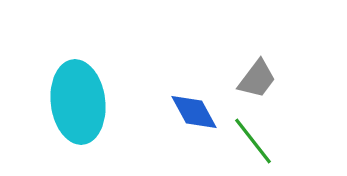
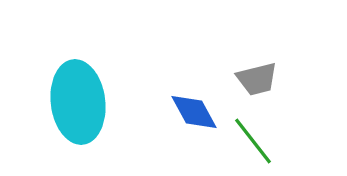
gray trapezoid: rotated 39 degrees clockwise
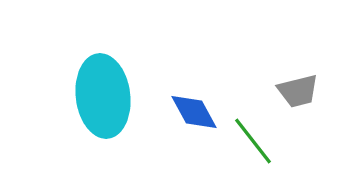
gray trapezoid: moved 41 px right, 12 px down
cyan ellipse: moved 25 px right, 6 px up
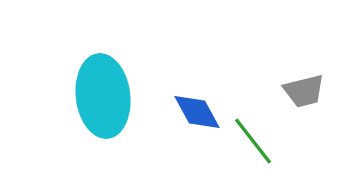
gray trapezoid: moved 6 px right
blue diamond: moved 3 px right
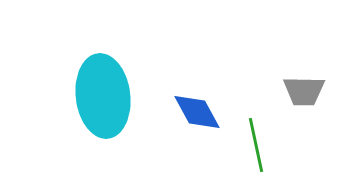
gray trapezoid: rotated 15 degrees clockwise
green line: moved 3 px right, 4 px down; rotated 26 degrees clockwise
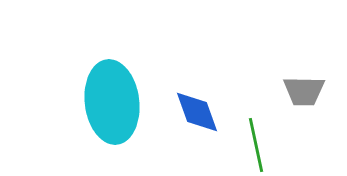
cyan ellipse: moved 9 px right, 6 px down
blue diamond: rotated 9 degrees clockwise
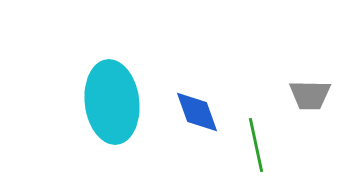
gray trapezoid: moved 6 px right, 4 px down
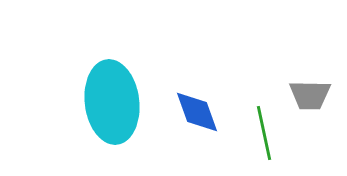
green line: moved 8 px right, 12 px up
